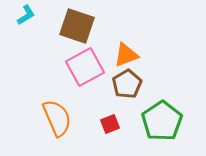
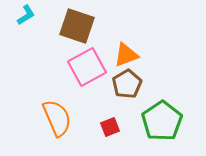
pink square: moved 2 px right
red square: moved 3 px down
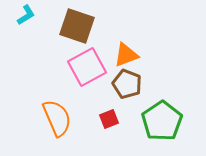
brown pentagon: rotated 20 degrees counterclockwise
red square: moved 1 px left, 8 px up
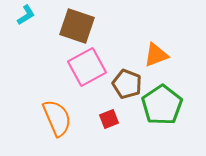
orange triangle: moved 30 px right
green pentagon: moved 16 px up
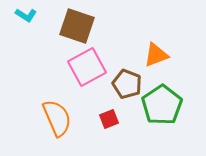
cyan L-shape: rotated 65 degrees clockwise
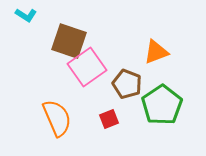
brown square: moved 8 px left, 15 px down
orange triangle: moved 3 px up
pink square: rotated 6 degrees counterclockwise
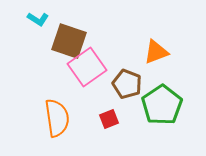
cyan L-shape: moved 12 px right, 4 px down
orange semicircle: rotated 15 degrees clockwise
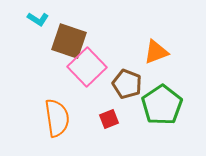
pink square: rotated 9 degrees counterclockwise
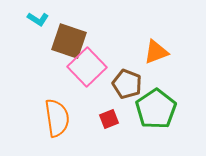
green pentagon: moved 6 px left, 4 px down
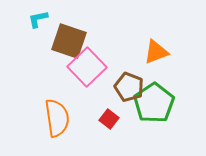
cyan L-shape: rotated 135 degrees clockwise
brown pentagon: moved 2 px right, 3 px down
green pentagon: moved 2 px left, 6 px up
red square: rotated 30 degrees counterclockwise
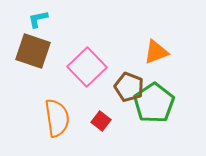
brown square: moved 36 px left, 10 px down
red square: moved 8 px left, 2 px down
